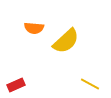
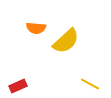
orange semicircle: moved 2 px right
red rectangle: moved 2 px right, 1 px down
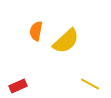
orange semicircle: moved 3 px down; rotated 96 degrees clockwise
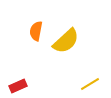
yellow line: rotated 60 degrees counterclockwise
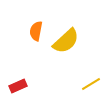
yellow line: moved 1 px right
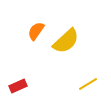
orange semicircle: rotated 24 degrees clockwise
yellow line: moved 3 px left
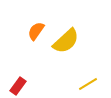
red rectangle: rotated 30 degrees counterclockwise
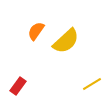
yellow line: moved 4 px right
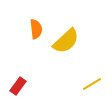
orange semicircle: moved 2 px up; rotated 138 degrees clockwise
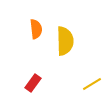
yellow semicircle: moved 1 px left; rotated 48 degrees counterclockwise
red rectangle: moved 15 px right, 3 px up
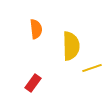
yellow semicircle: moved 6 px right, 5 px down
yellow line: moved 16 px up; rotated 12 degrees clockwise
